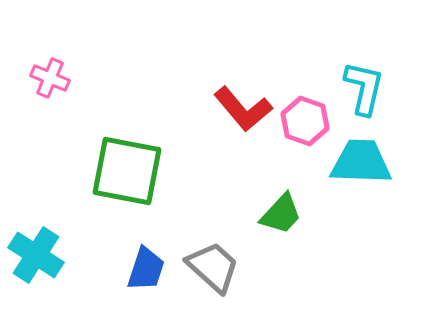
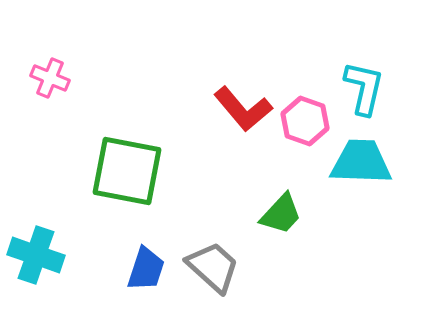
cyan cross: rotated 14 degrees counterclockwise
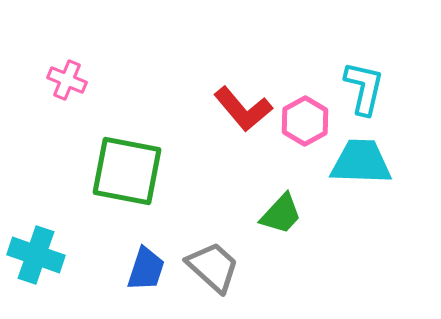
pink cross: moved 17 px right, 2 px down
pink hexagon: rotated 12 degrees clockwise
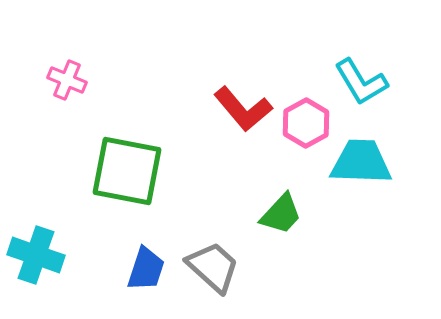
cyan L-shape: moved 3 px left, 6 px up; rotated 136 degrees clockwise
pink hexagon: moved 1 px right, 2 px down
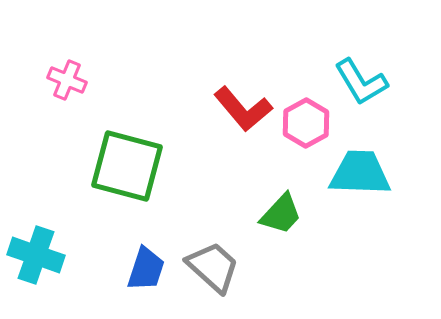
cyan trapezoid: moved 1 px left, 11 px down
green square: moved 5 px up; rotated 4 degrees clockwise
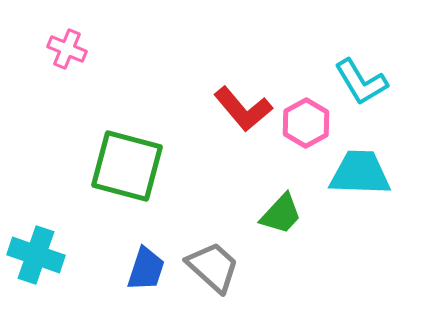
pink cross: moved 31 px up
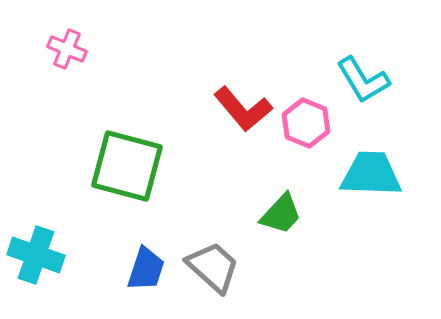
cyan L-shape: moved 2 px right, 2 px up
pink hexagon: rotated 9 degrees counterclockwise
cyan trapezoid: moved 11 px right, 1 px down
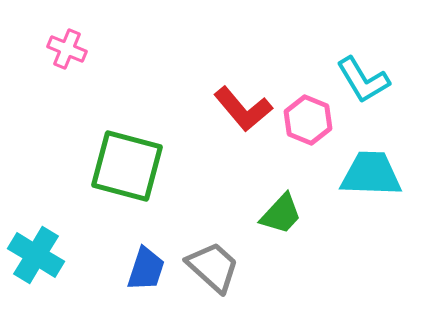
pink hexagon: moved 2 px right, 3 px up
cyan cross: rotated 12 degrees clockwise
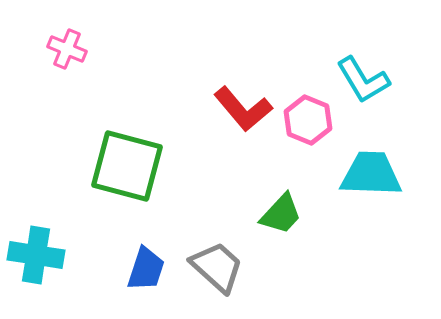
cyan cross: rotated 22 degrees counterclockwise
gray trapezoid: moved 4 px right
